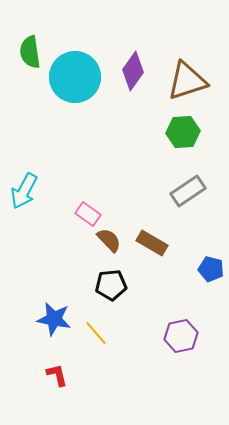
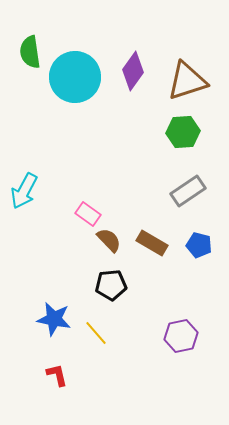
blue pentagon: moved 12 px left, 24 px up
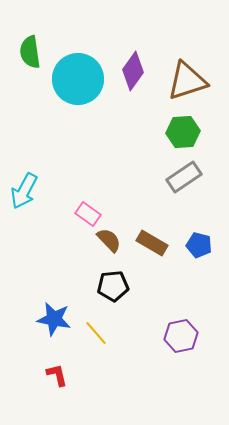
cyan circle: moved 3 px right, 2 px down
gray rectangle: moved 4 px left, 14 px up
black pentagon: moved 2 px right, 1 px down
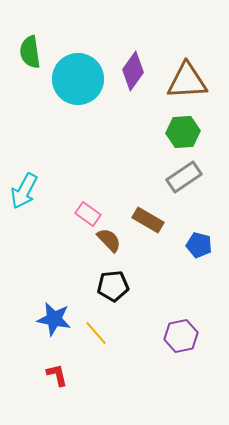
brown triangle: rotated 15 degrees clockwise
brown rectangle: moved 4 px left, 23 px up
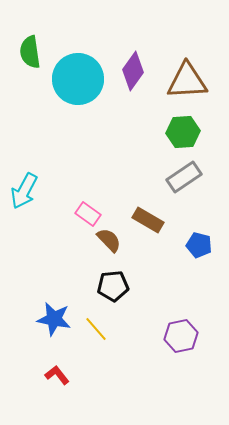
yellow line: moved 4 px up
red L-shape: rotated 25 degrees counterclockwise
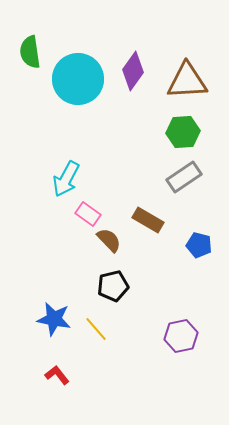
cyan arrow: moved 42 px right, 12 px up
black pentagon: rotated 8 degrees counterclockwise
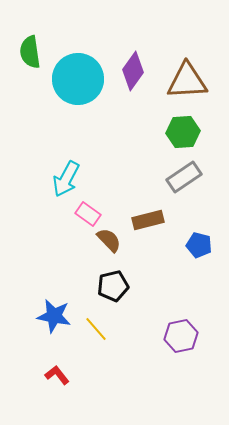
brown rectangle: rotated 44 degrees counterclockwise
blue star: moved 3 px up
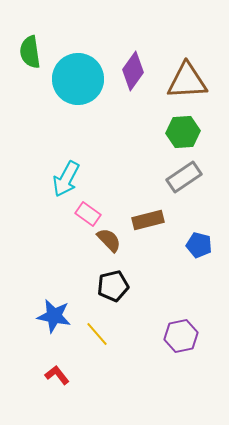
yellow line: moved 1 px right, 5 px down
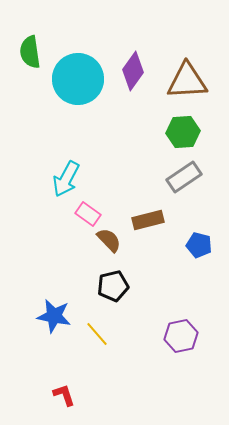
red L-shape: moved 7 px right, 20 px down; rotated 20 degrees clockwise
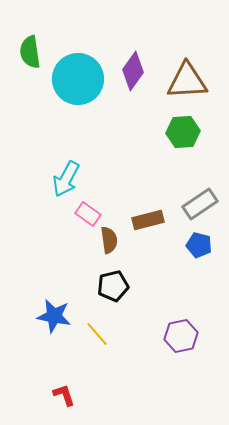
gray rectangle: moved 16 px right, 27 px down
brown semicircle: rotated 36 degrees clockwise
